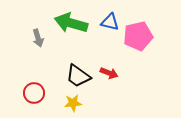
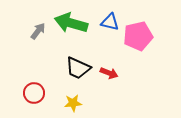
gray arrow: moved 7 px up; rotated 126 degrees counterclockwise
black trapezoid: moved 8 px up; rotated 12 degrees counterclockwise
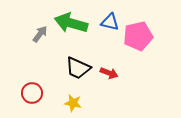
gray arrow: moved 2 px right, 3 px down
red circle: moved 2 px left
yellow star: rotated 18 degrees clockwise
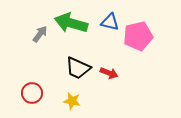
yellow star: moved 1 px left, 2 px up
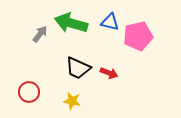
red circle: moved 3 px left, 1 px up
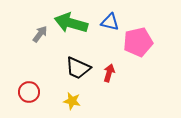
pink pentagon: moved 6 px down
red arrow: rotated 96 degrees counterclockwise
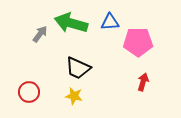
blue triangle: rotated 18 degrees counterclockwise
pink pentagon: rotated 12 degrees clockwise
red arrow: moved 34 px right, 9 px down
yellow star: moved 2 px right, 5 px up
